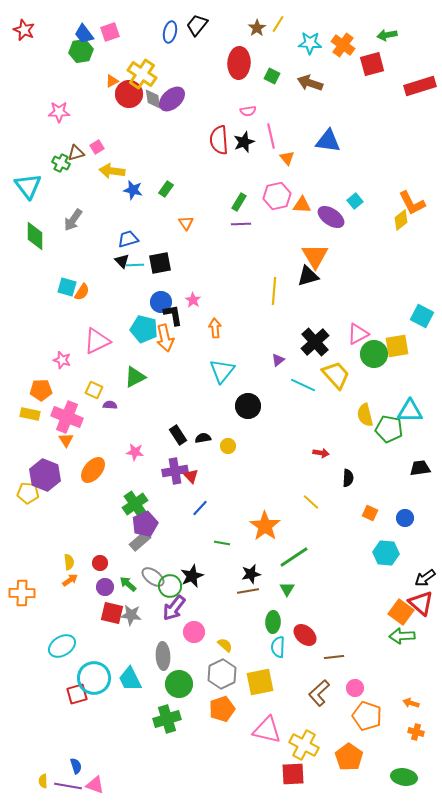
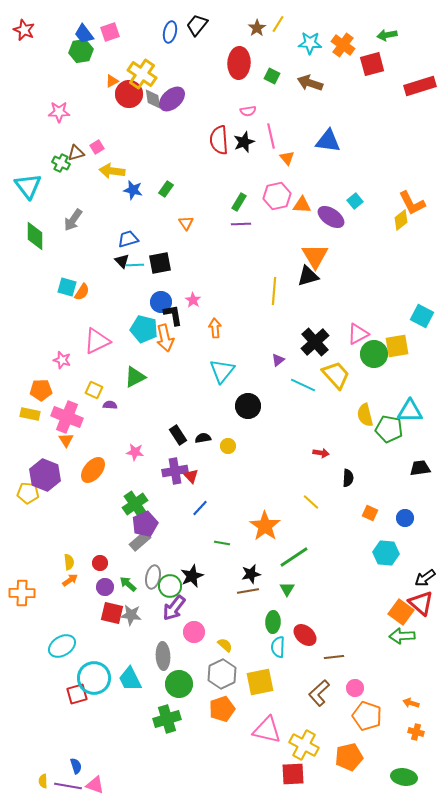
gray ellipse at (153, 577): rotated 65 degrees clockwise
orange pentagon at (349, 757): rotated 24 degrees clockwise
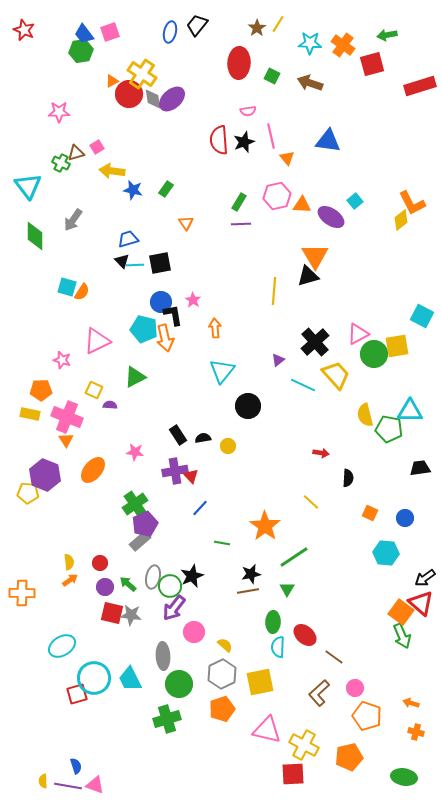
green arrow at (402, 636): rotated 110 degrees counterclockwise
brown line at (334, 657): rotated 42 degrees clockwise
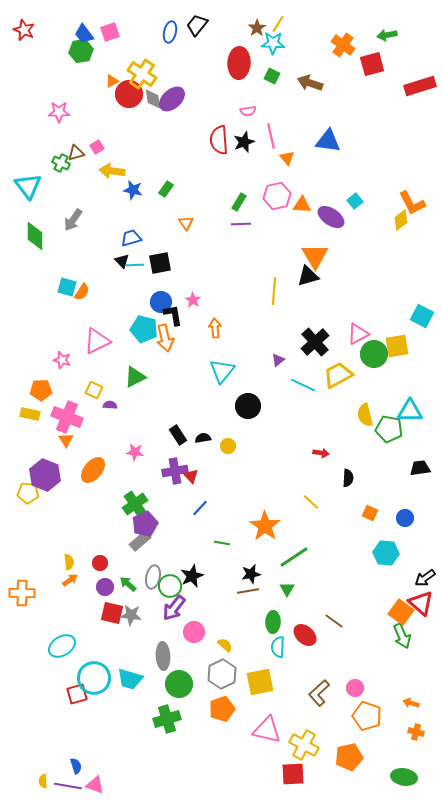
cyan star at (310, 43): moved 37 px left
blue trapezoid at (128, 239): moved 3 px right, 1 px up
yellow trapezoid at (336, 375): moved 2 px right; rotated 76 degrees counterclockwise
brown line at (334, 657): moved 36 px up
cyan trapezoid at (130, 679): rotated 48 degrees counterclockwise
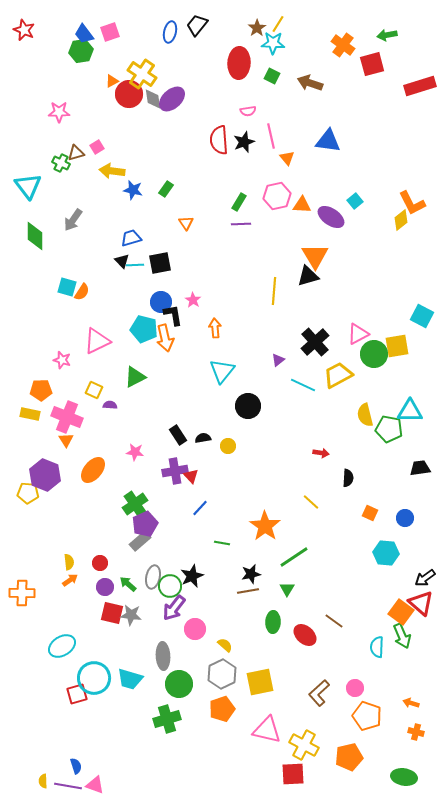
pink circle at (194, 632): moved 1 px right, 3 px up
cyan semicircle at (278, 647): moved 99 px right
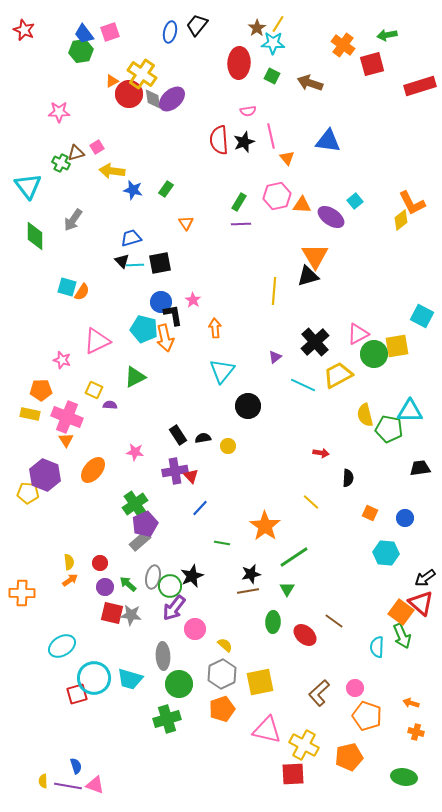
purple triangle at (278, 360): moved 3 px left, 3 px up
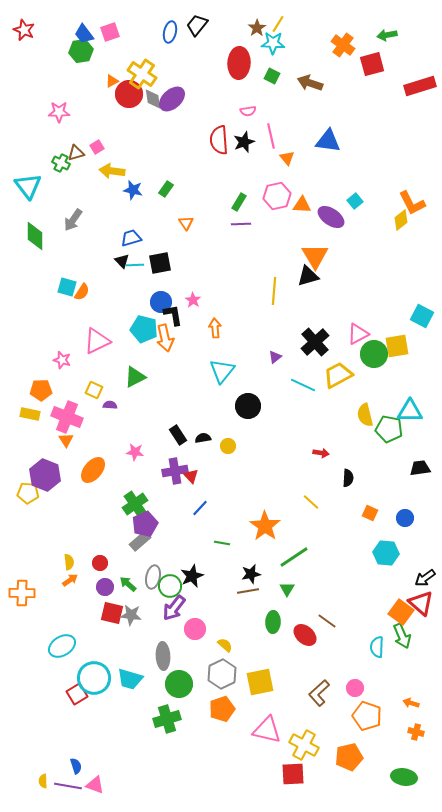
brown line at (334, 621): moved 7 px left
red square at (77, 694): rotated 15 degrees counterclockwise
